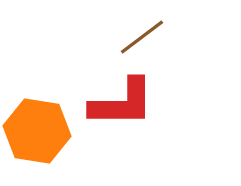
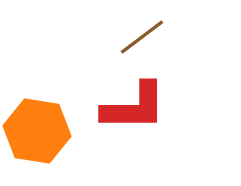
red L-shape: moved 12 px right, 4 px down
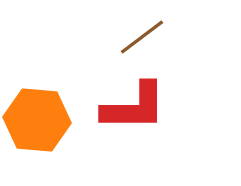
orange hexagon: moved 11 px up; rotated 4 degrees counterclockwise
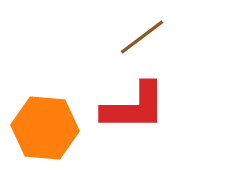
orange hexagon: moved 8 px right, 8 px down
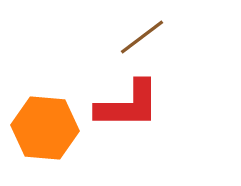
red L-shape: moved 6 px left, 2 px up
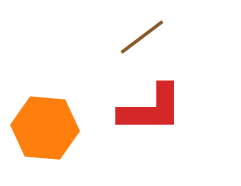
red L-shape: moved 23 px right, 4 px down
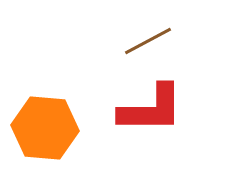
brown line: moved 6 px right, 4 px down; rotated 9 degrees clockwise
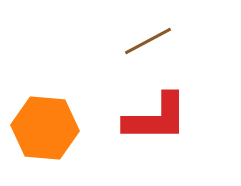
red L-shape: moved 5 px right, 9 px down
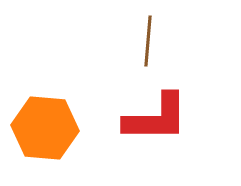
brown line: rotated 57 degrees counterclockwise
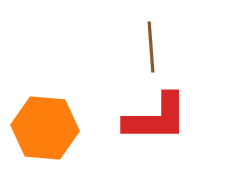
brown line: moved 3 px right, 6 px down; rotated 9 degrees counterclockwise
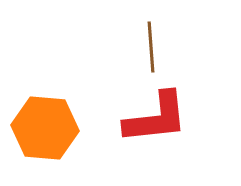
red L-shape: rotated 6 degrees counterclockwise
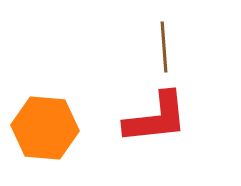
brown line: moved 13 px right
